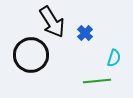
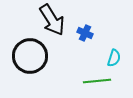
black arrow: moved 2 px up
blue cross: rotated 21 degrees counterclockwise
black circle: moved 1 px left, 1 px down
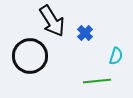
black arrow: moved 1 px down
blue cross: rotated 21 degrees clockwise
cyan semicircle: moved 2 px right, 2 px up
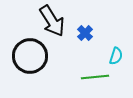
green line: moved 2 px left, 4 px up
